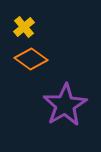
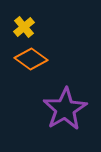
purple star: moved 4 px down
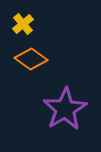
yellow cross: moved 1 px left, 3 px up
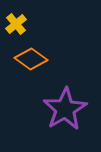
yellow cross: moved 7 px left
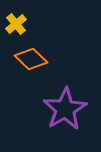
orange diamond: rotated 8 degrees clockwise
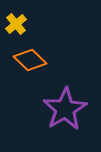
orange diamond: moved 1 px left, 1 px down
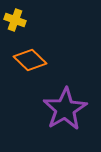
yellow cross: moved 1 px left, 4 px up; rotated 30 degrees counterclockwise
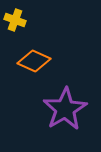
orange diamond: moved 4 px right, 1 px down; rotated 20 degrees counterclockwise
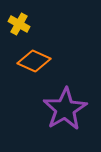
yellow cross: moved 4 px right, 4 px down; rotated 10 degrees clockwise
